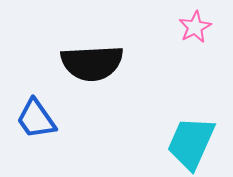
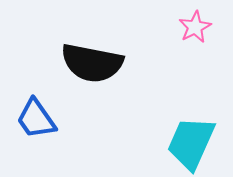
black semicircle: rotated 14 degrees clockwise
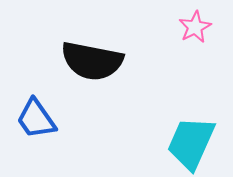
black semicircle: moved 2 px up
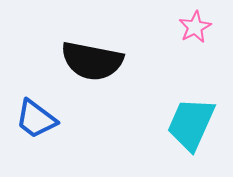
blue trapezoid: rotated 18 degrees counterclockwise
cyan trapezoid: moved 19 px up
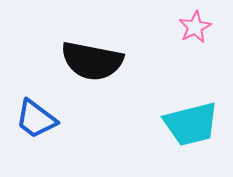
cyan trapezoid: rotated 128 degrees counterclockwise
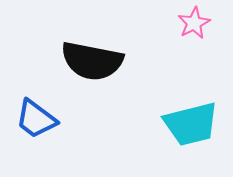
pink star: moved 1 px left, 4 px up
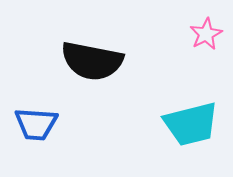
pink star: moved 12 px right, 11 px down
blue trapezoid: moved 5 px down; rotated 33 degrees counterclockwise
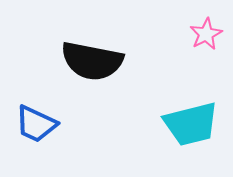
blue trapezoid: rotated 21 degrees clockwise
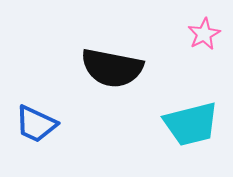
pink star: moved 2 px left
black semicircle: moved 20 px right, 7 px down
